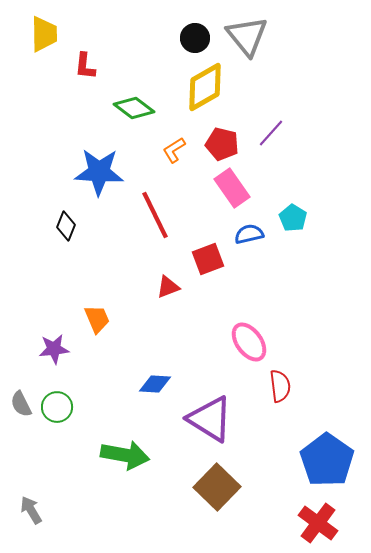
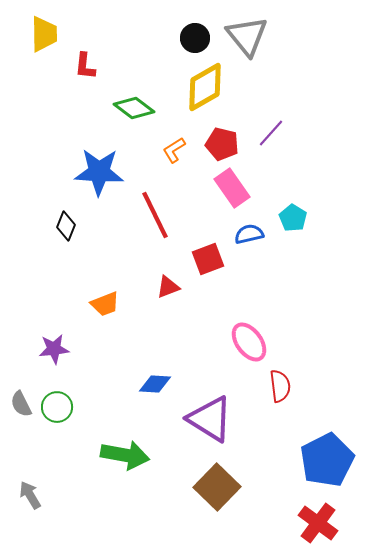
orange trapezoid: moved 8 px right, 15 px up; rotated 92 degrees clockwise
blue pentagon: rotated 10 degrees clockwise
gray arrow: moved 1 px left, 15 px up
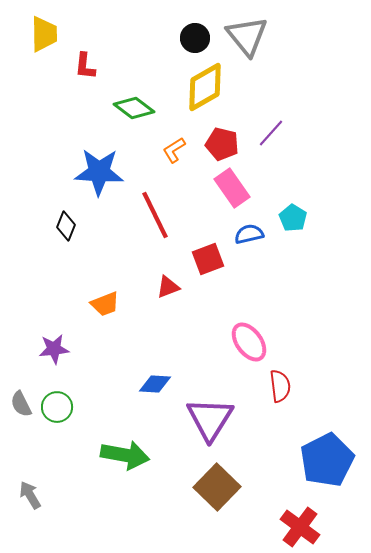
purple triangle: rotated 30 degrees clockwise
red cross: moved 18 px left, 4 px down
